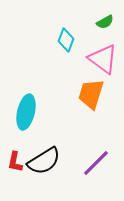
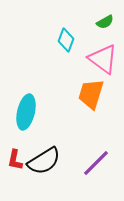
red L-shape: moved 2 px up
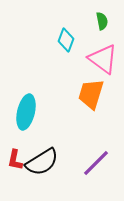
green semicircle: moved 3 px left, 1 px up; rotated 72 degrees counterclockwise
black semicircle: moved 2 px left, 1 px down
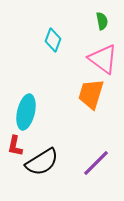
cyan diamond: moved 13 px left
red L-shape: moved 14 px up
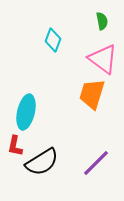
orange trapezoid: moved 1 px right
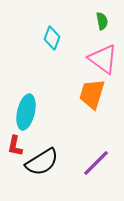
cyan diamond: moved 1 px left, 2 px up
